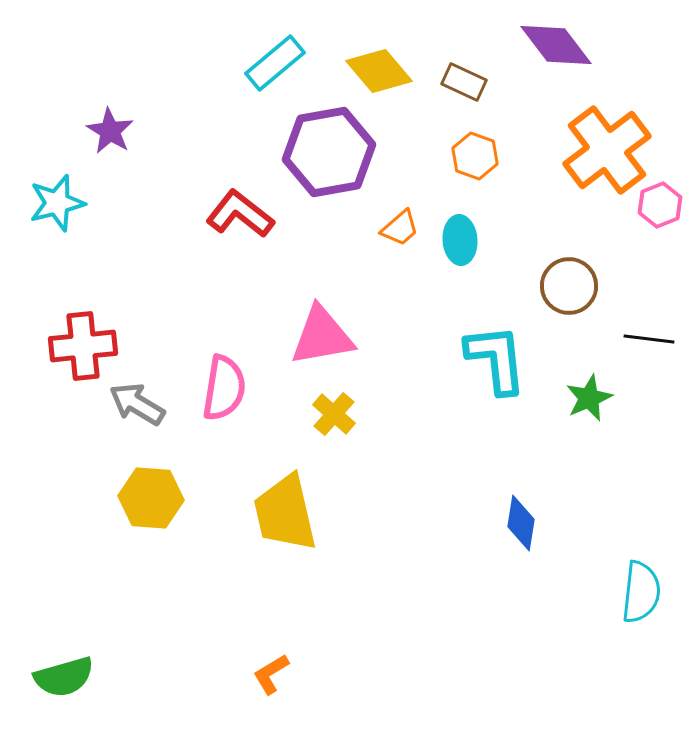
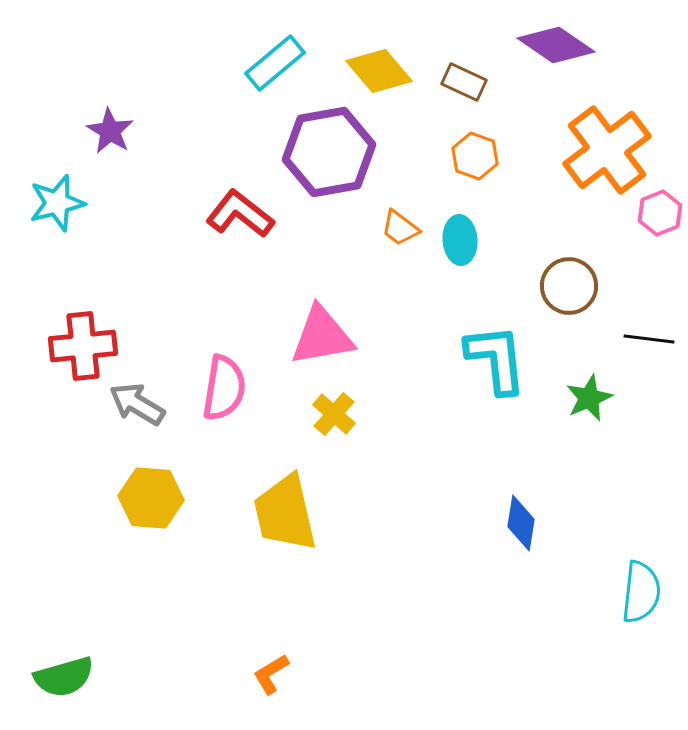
purple diamond: rotated 18 degrees counterclockwise
pink hexagon: moved 8 px down
orange trapezoid: rotated 78 degrees clockwise
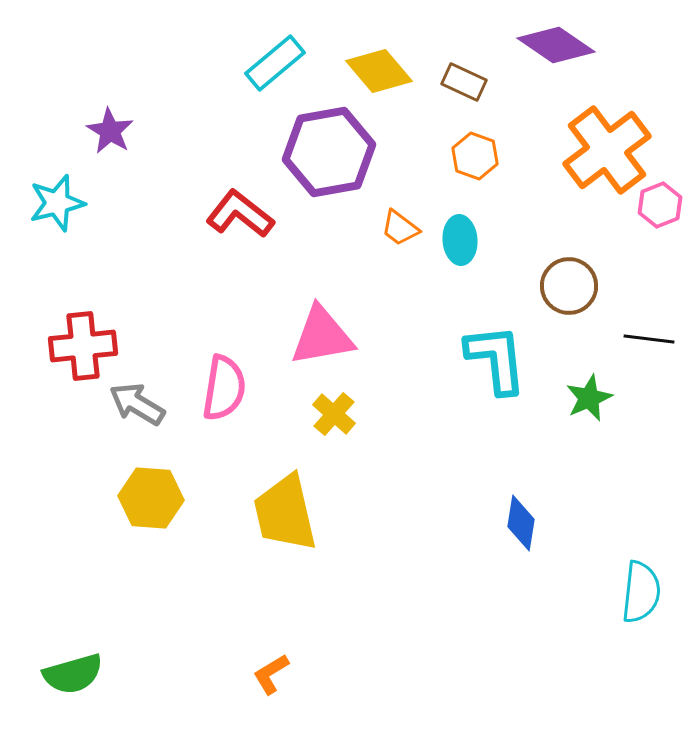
pink hexagon: moved 8 px up
green semicircle: moved 9 px right, 3 px up
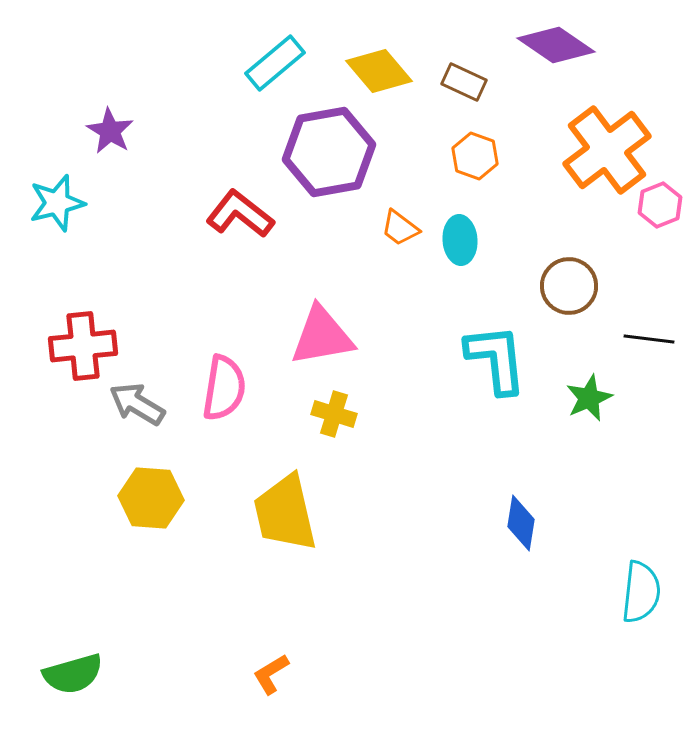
yellow cross: rotated 24 degrees counterclockwise
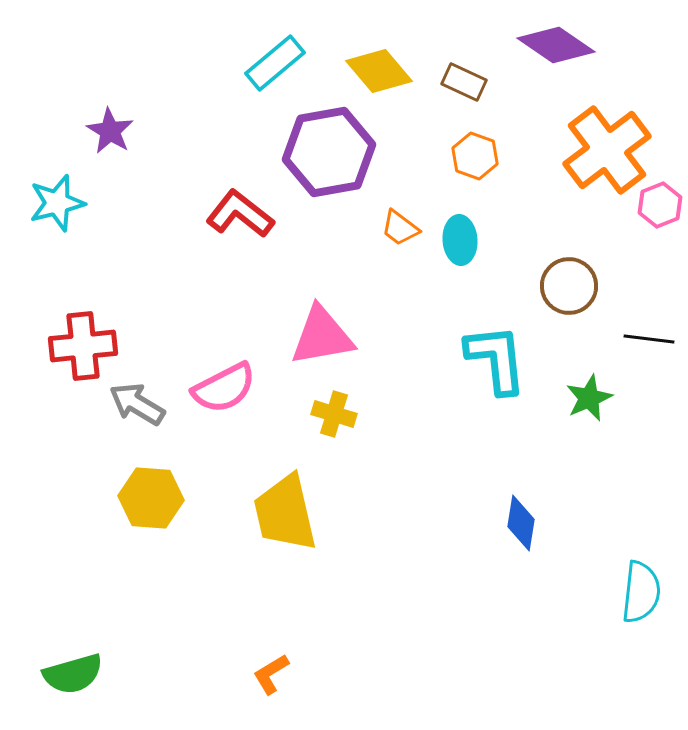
pink semicircle: rotated 54 degrees clockwise
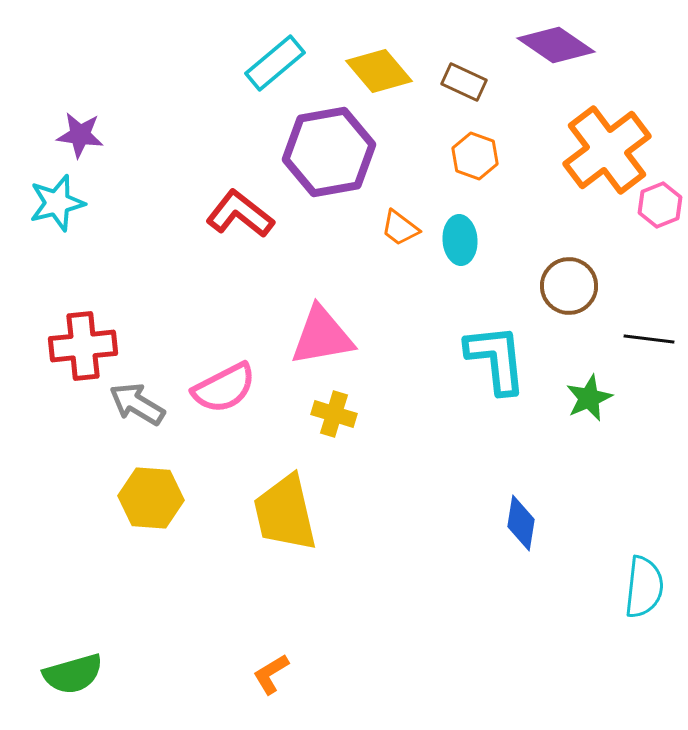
purple star: moved 30 px left, 4 px down; rotated 24 degrees counterclockwise
cyan semicircle: moved 3 px right, 5 px up
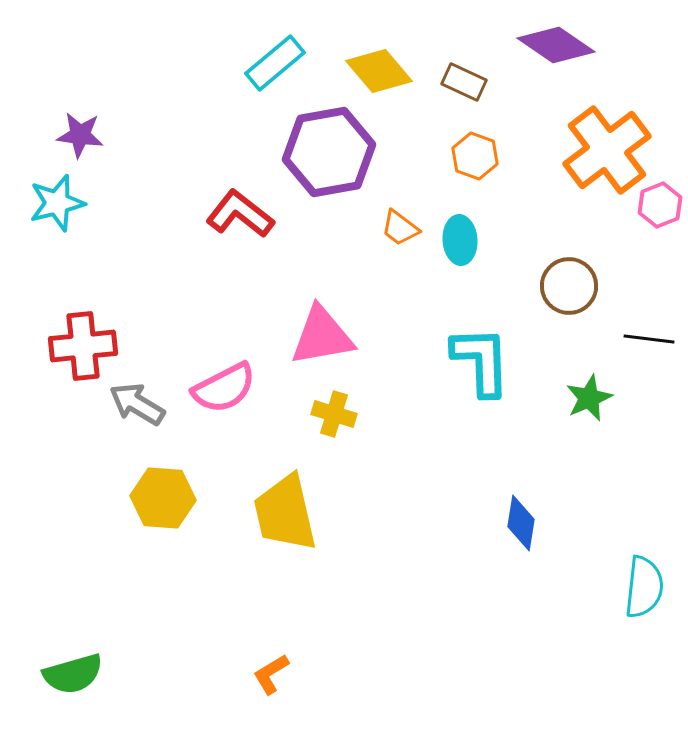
cyan L-shape: moved 15 px left, 2 px down; rotated 4 degrees clockwise
yellow hexagon: moved 12 px right
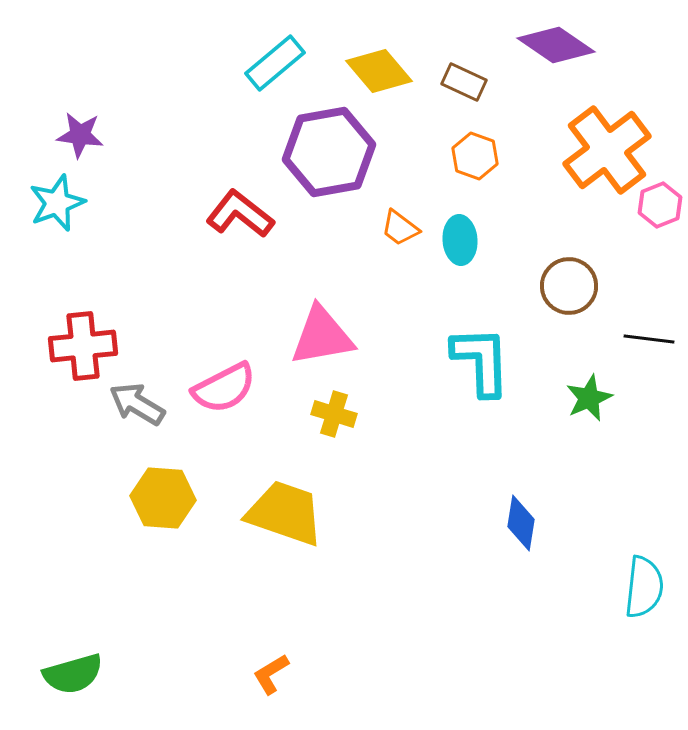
cyan star: rotated 6 degrees counterclockwise
yellow trapezoid: rotated 122 degrees clockwise
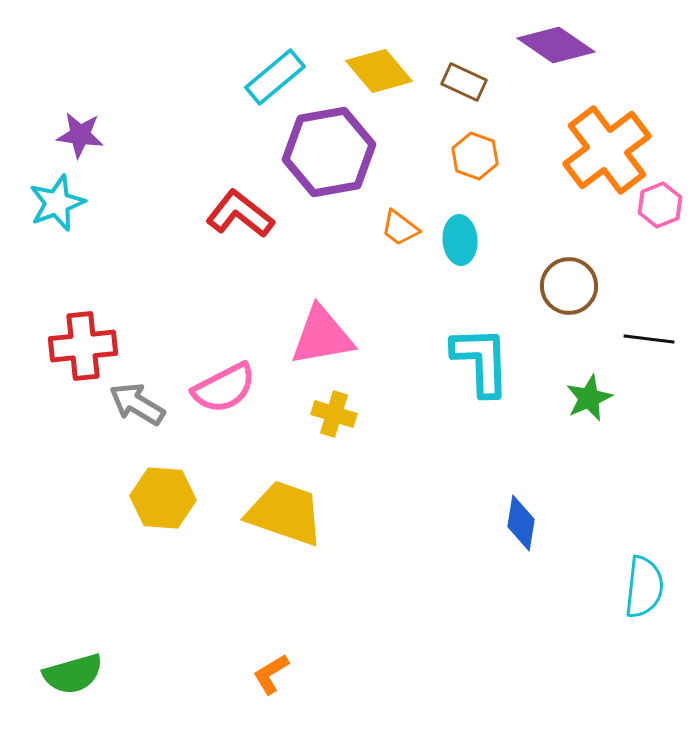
cyan rectangle: moved 14 px down
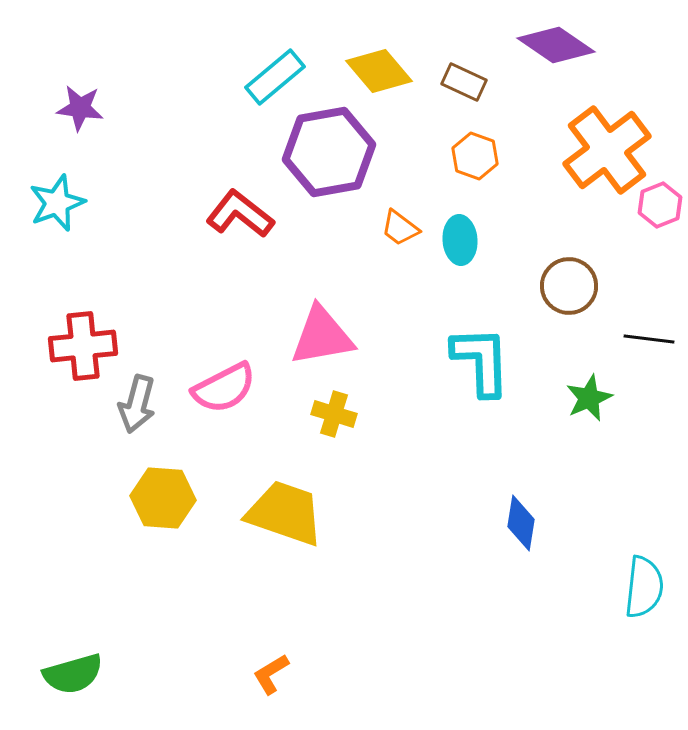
purple star: moved 27 px up
gray arrow: rotated 106 degrees counterclockwise
